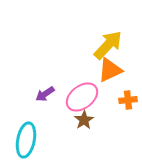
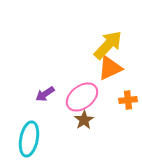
orange triangle: moved 2 px up
cyan ellipse: moved 3 px right, 1 px up
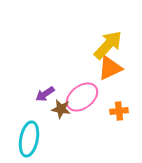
orange cross: moved 9 px left, 11 px down
brown star: moved 23 px left, 11 px up; rotated 30 degrees counterclockwise
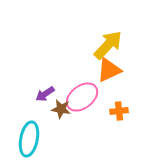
orange triangle: moved 1 px left, 2 px down
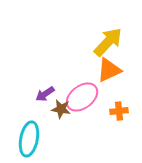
yellow arrow: moved 3 px up
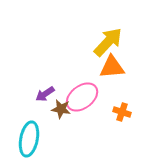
orange triangle: moved 3 px right, 3 px up; rotated 20 degrees clockwise
orange cross: moved 3 px right, 1 px down; rotated 24 degrees clockwise
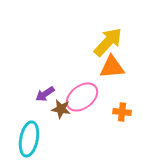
orange cross: rotated 12 degrees counterclockwise
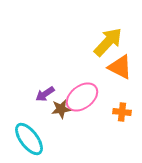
orange triangle: moved 8 px right; rotated 32 degrees clockwise
brown star: rotated 18 degrees counterclockwise
cyan ellipse: rotated 48 degrees counterclockwise
